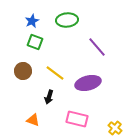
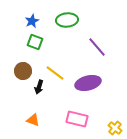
black arrow: moved 10 px left, 10 px up
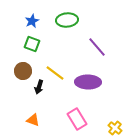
green square: moved 3 px left, 2 px down
purple ellipse: moved 1 px up; rotated 15 degrees clockwise
pink rectangle: rotated 45 degrees clockwise
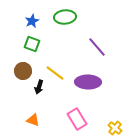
green ellipse: moved 2 px left, 3 px up
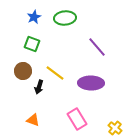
green ellipse: moved 1 px down
blue star: moved 2 px right, 4 px up
purple ellipse: moved 3 px right, 1 px down
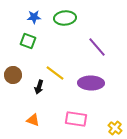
blue star: rotated 24 degrees clockwise
green square: moved 4 px left, 3 px up
brown circle: moved 10 px left, 4 px down
pink rectangle: moved 1 px left; rotated 50 degrees counterclockwise
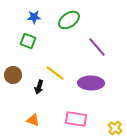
green ellipse: moved 4 px right, 2 px down; rotated 30 degrees counterclockwise
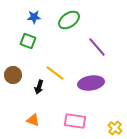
purple ellipse: rotated 10 degrees counterclockwise
pink rectangle: moved 1 px left, 2 px down
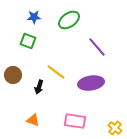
yellow line: moved 1 px right, 1 px up
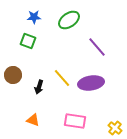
yellow line: moved 6 px right, 6 px down; rotated 12 degrees clockwise
